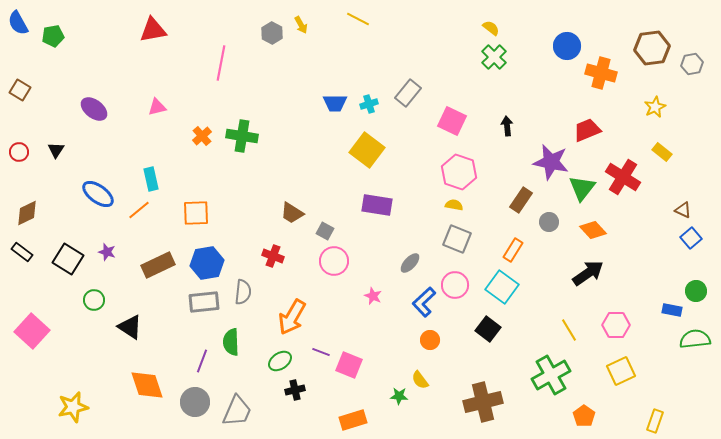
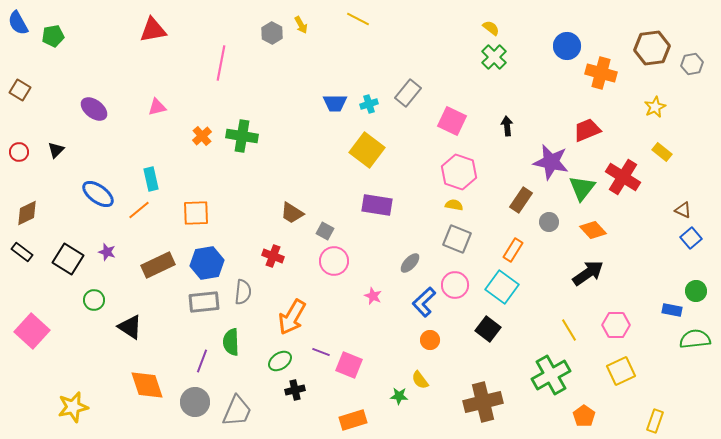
black triangle at (56, 150): rotated 12 degrees clockwise
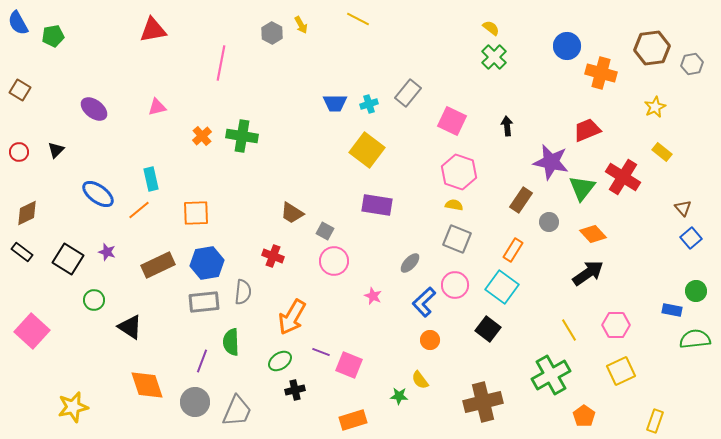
brown triangle at (683, 210): moved 2 px up; rotated 24 degrees clockwise
orange diamond at (593, 230): moved 4 px down
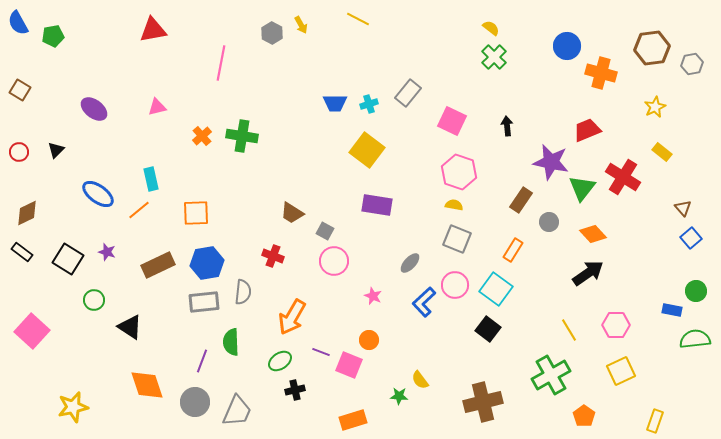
cyan square at (502, 287): moved 6 px left, 2 px down
orange circle at (430, 340): moved 61 px left
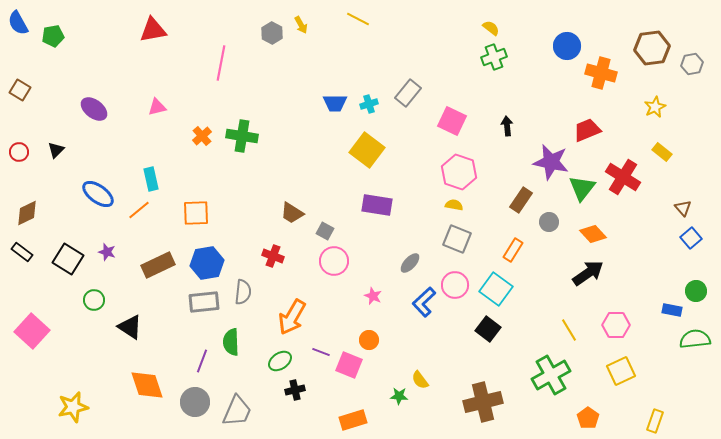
green cross at (494, 57): rotated 25 degrees clockwise
orange pentagon at (584, 416): moved 4 px right, 2 px down
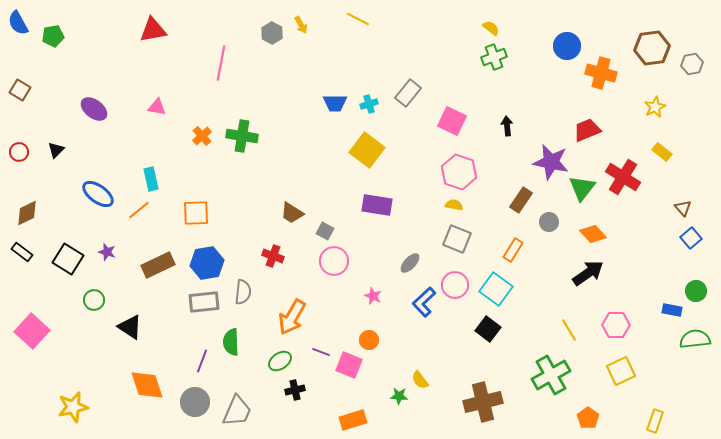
pink triangle at (157, 107): rotated 24 degrees clockwise
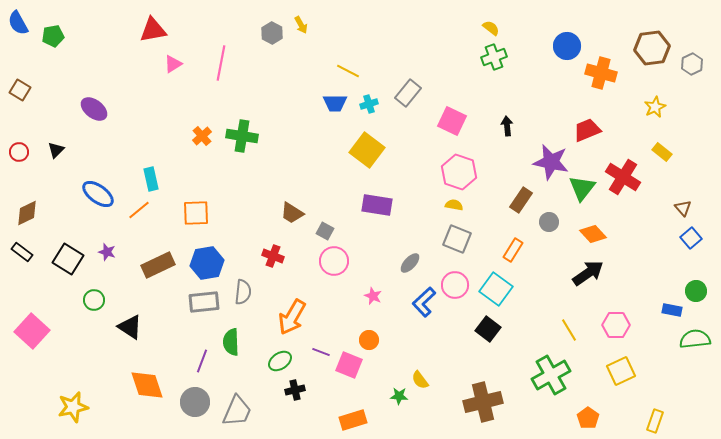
yellow line at (358, 19): moved 10 px left, 52 px down
gray hexagon at (692, 64): rotated 15 degrees counterclockwise
pink triangle at (157, 107): moved 16 px right, 43 px up; rotated 42 degrees counterclockwise
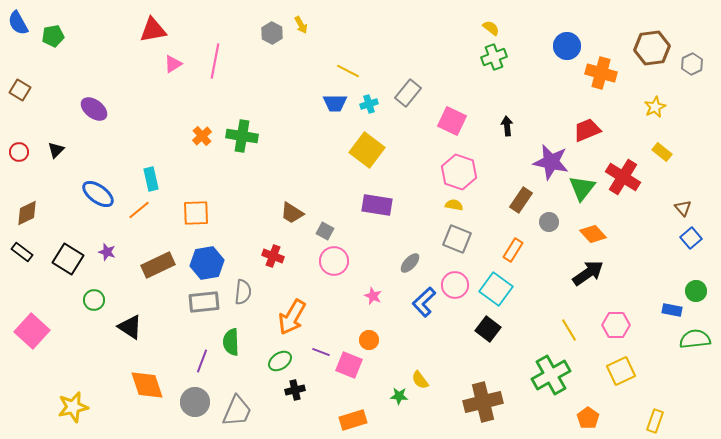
pink line at (221, 63): moved 6 px left, 2 px up
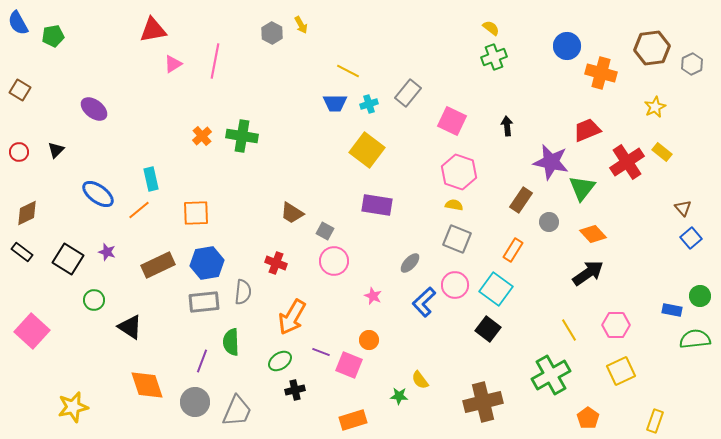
red cross at (623, 177): moved 4 px right, 15 px up; rotated 24 degrees clockwise
red cross at (273, 256): moved 3 px right, 7 px down
green circle at (696, 291): moved 4 px right, 5 px down
